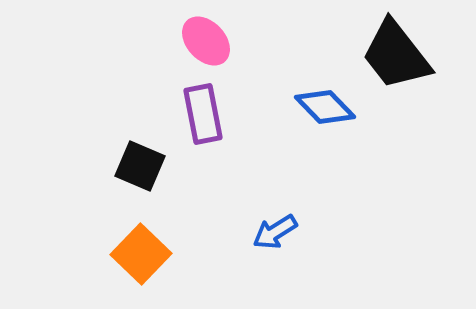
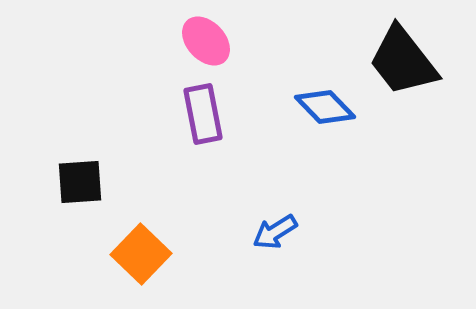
black trapezoid: moved 7 px right, 6 px down
black square: moved 60 px left, 16 px down; rotated 27 degrees counterclockwise
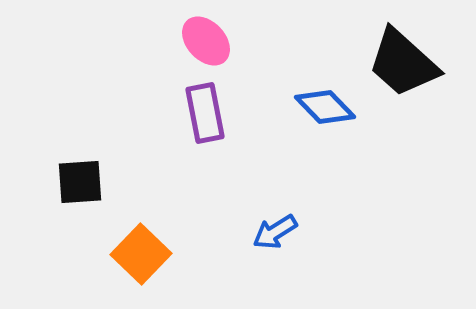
black trapezoid: moved 2 px down; rotated 10 degrees counterclockwise
purple rectangle: moved 2 px right, 1 px up
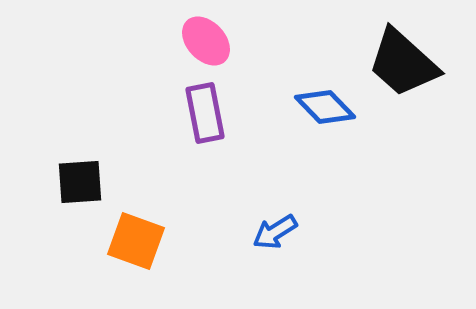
orange square: moved 5 px left, 13 px up; rotated 24 degrees counterclockwise
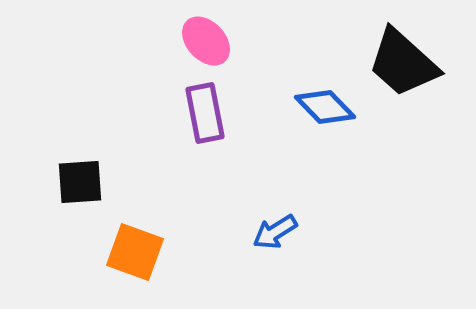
orange square: moved 1 px left, 11 px down
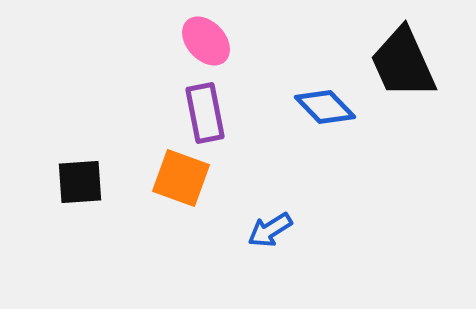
black trapezoid: rotated 24 degrees clockwise
blue arrow: moved 5 px left, 2 px up
orange square: moved 46 px right, 74 px up
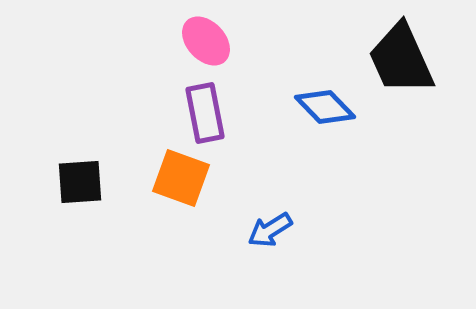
black trapezoid: moved 2 px left, 4 px up
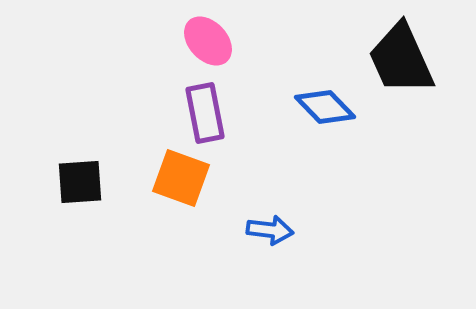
pink ellipse: moved 2 px right
blue arrow: rotated 141 degrees counterclockwise
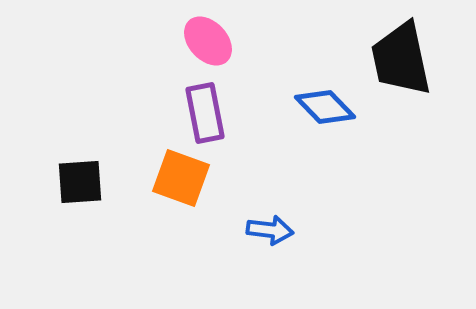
black trapezoid: rotated 12 degrees clockwise
